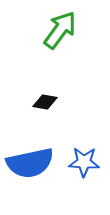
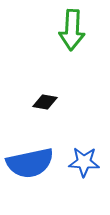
green arrow: moved 12 px right; rotated 147 degrees clockwise
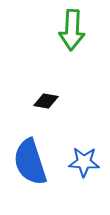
black diamond: moved 1 px right, 1 px up
blue semicircle: moved 1 px up; rotated 84 degrees clockwise
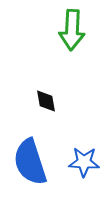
black diamond: rotated 70 degrees clockwise
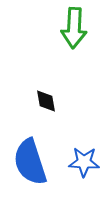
green arrow: moved 2 px right, 2 px up
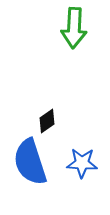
black diamond: moved 1 px right, 20 px down; rotated 65 degrees clockwise
blue star: moved 2 px left, 1 px down
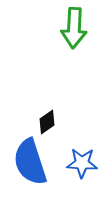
black diamond: moved 1 px down
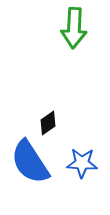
black diamond: moved 1 px right, 1 px down
blue semicircle: rotated 15 degrees counterclockwise
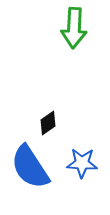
blue semicircle: moved 5 px down
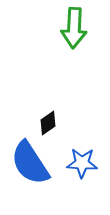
blue semicircle: moved 4 px up
